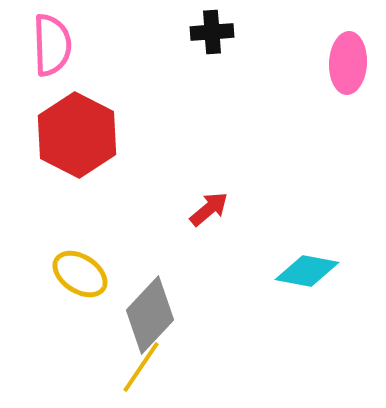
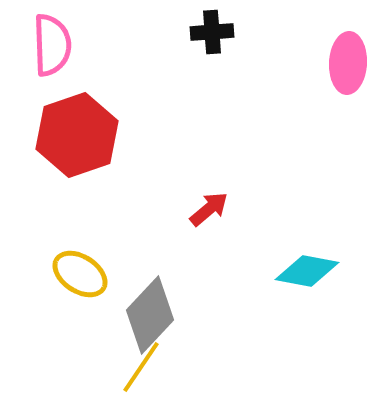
red hexagon: rotated 14 degrees clockwise
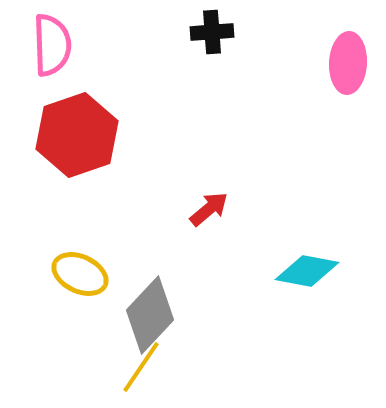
yellow ellipse: rotated 8 degrees counterclockwise
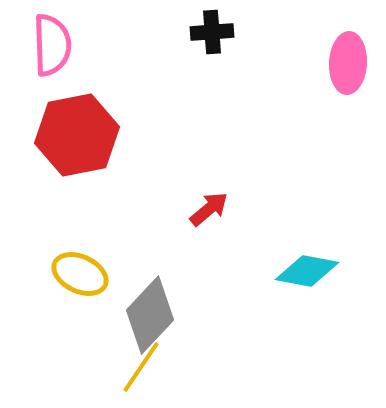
red hexagon: rotated 8 degrees clockwise
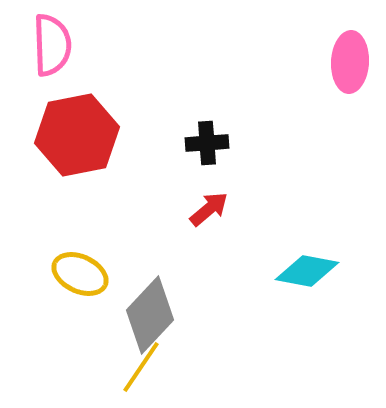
black cross: moved 5 px left, 111 px down
pink ellipse: moved 2 px right, 1 px up
